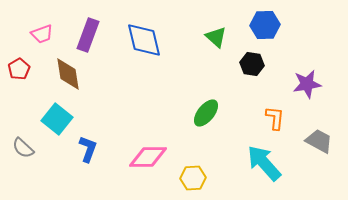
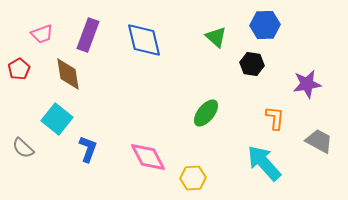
pink diamond: rotated 63 degrees clockwise
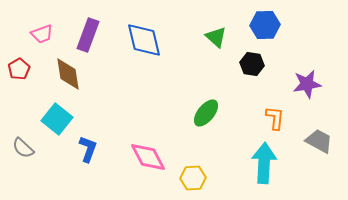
cyan arrow: rotated 45 degrees clockwise
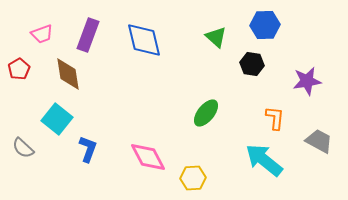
purple star: moved 3 px up
cyan arrow: moved 3 px up; rotated 54 degrees counterclockwise
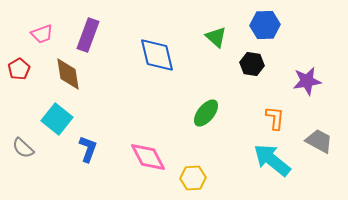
blue diamond: moved 13 px right, 15 px down
cyan arrow: moved 8 px right
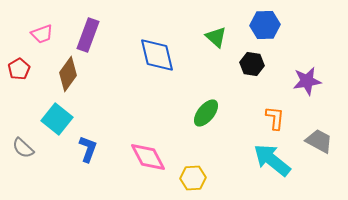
brown diamond: rotated 44 degrees clockwise
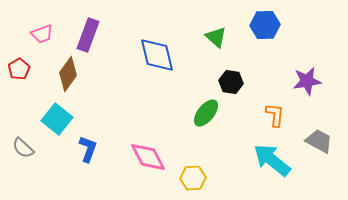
black hexagon: moved 21 px left, 18 px down
orange L-shape: moved 3 px up
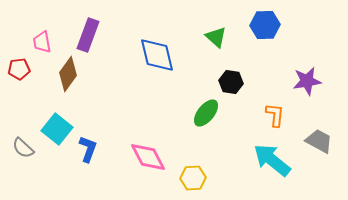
pink trapezoid: moved 8 px down; rotated 100 degrees clockwise
red pentagon: rotated 25 degrees clockwise
cyan square: moved 10 px down
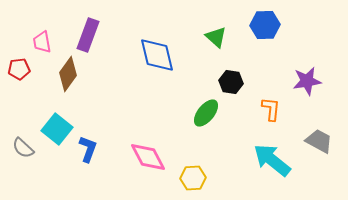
orange L-shape: moved 4 px left, 6 px up
